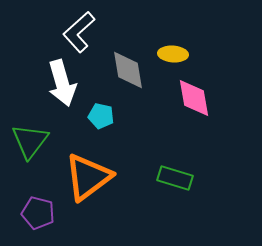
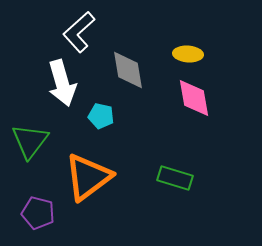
yellow ellipse: moved 15 px right
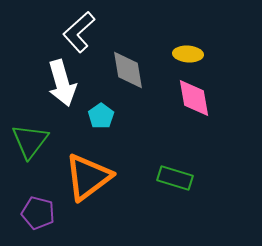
cyan pentagon: rotated 25 degrees clockwise
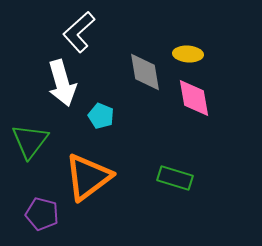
gray diamond: moved 17 px right, 2 px down
cyan pentagon: rotated 15 degrees counterclockwise
purple pentagon: moved 4 px right, 1 px down
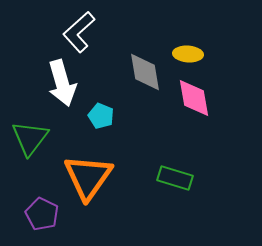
green triangle: moved 3 px up
orange triangle: rotated 18 degrees counterclockwise
purple pentagon: rotated 12 degrees clockwise
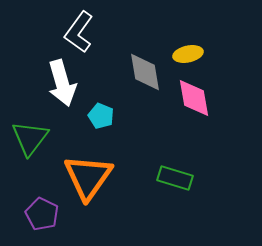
white L-shape: rotated 12 degrees counterclockwise
yellow ellipse: rotated 16 degrees counterclockwise
